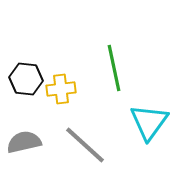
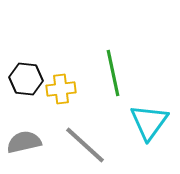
green line: moved 1 px left, 5 px down
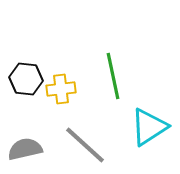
green line: moved 3 px down
cyan triangle: moved 5 px down; rotated 21 degrees clockwise
gray semicircle: moved 1 px right, 7 px down
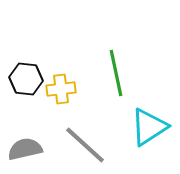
green line: moved 3 px right, 3 px up
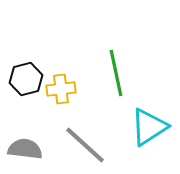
black hexagon: rotated 20 degrees counterclockwise
gray semicircle: rotated 20 degrees clockwise
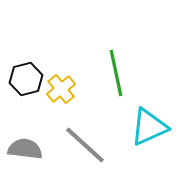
yellow cross: rotated 32 degrees counterclockwise
cyan triangle: rotated 9 degrees clockwise
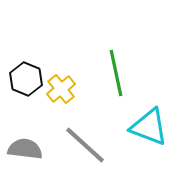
black hexagon: rotated 24 degrees counterclockwise
cyan triangle: rotated 45 degrees clockwise
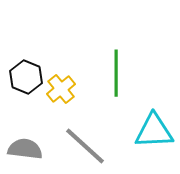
green line: rotated 12 degrees clockwise
black hexagon: moved 2 px up
cyan triangle: moved 5 px right, 4 px down; rotated 24 degrees counterclockwise
gray line: moved 1 px down
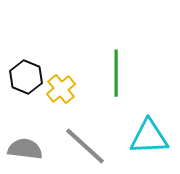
cyan triangle: moved 5 px left, 6 px down
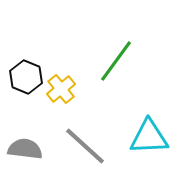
green line: moved 12 px up; rotated 36 degrees clockwise
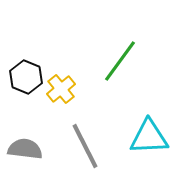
green line: moved 4 px right
gray line: rotated 21 degrees clockwise
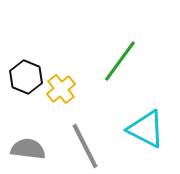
cyan triangle: moved 3 px left, 8 px up; rotated 30 degrees clockwise
gray semicircle: moved 3 px right
